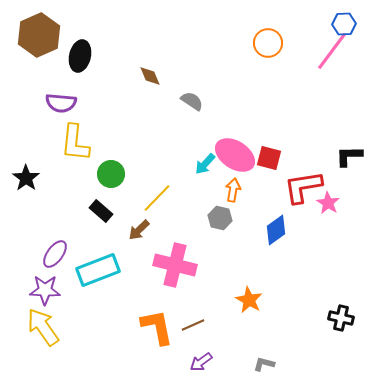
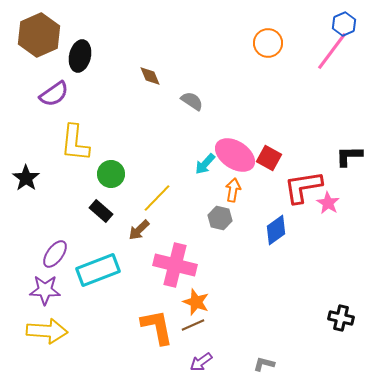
blue hexagon: rotated 20 degrees counterclockwise
purple semicircle: moved 7 px left, 9 px up; rotated 40 degrees counterclockwise
red square: rotated 15 degrees clockwise
orange star: moved 53 px left, 2 px down; rotated 8 degrees counterclockwise
yellow arrow: moved 4 px right, 4 px down; rotated 129 degrees clockwise
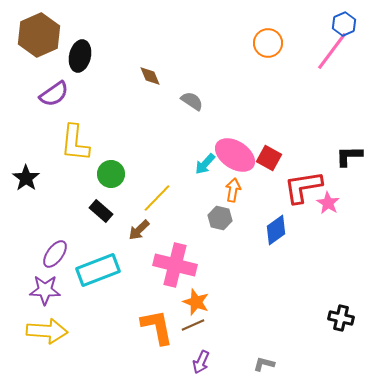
purple arrow: rotated 30 degrees counterclockwise
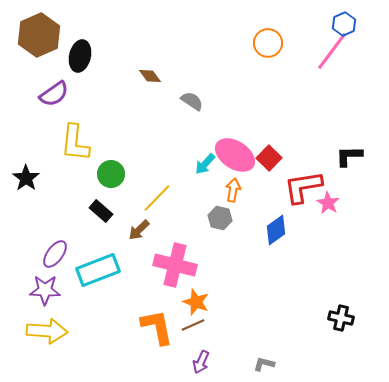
brown diamond: rotated 15 degrees counterclockwise
red square: rotated 15 degrees clockwise
